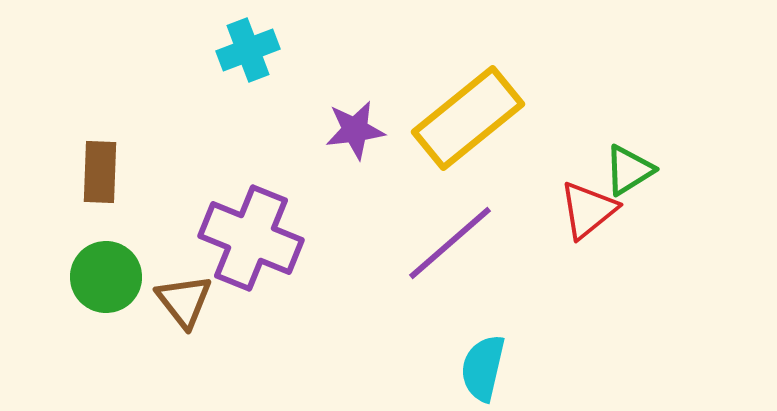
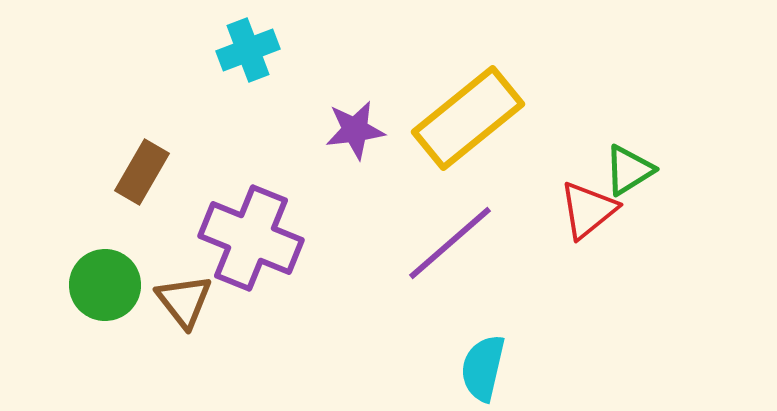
brown rectangle: moved 42 px right; rotated 28 degrees clockwise
green circle: moved 1 px left, 8 px down
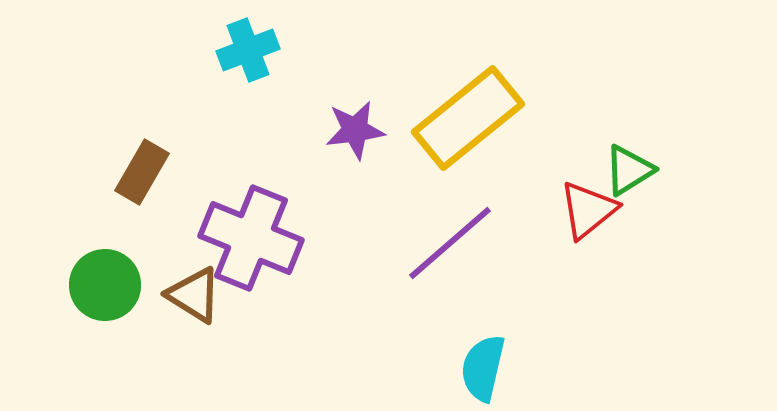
brown triangle: moved 10 px right, 6 px up; rotated 20 degrees counterclockwise
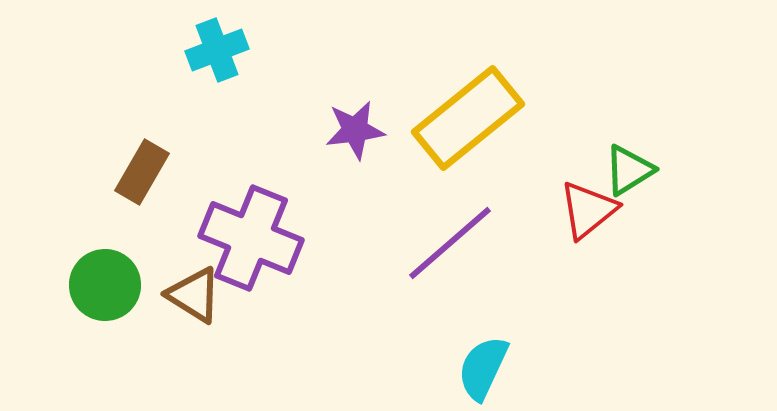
cyan cross: moved 31 px left
cyan semicircle: rotated 12 degrees clockwise
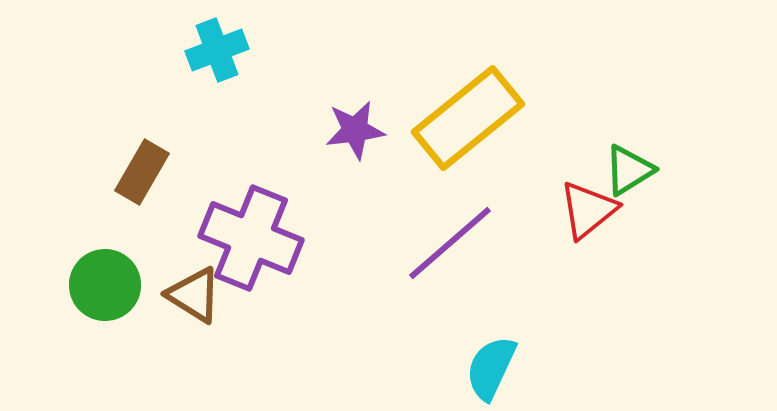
cyan semicircle: moved 8 px right
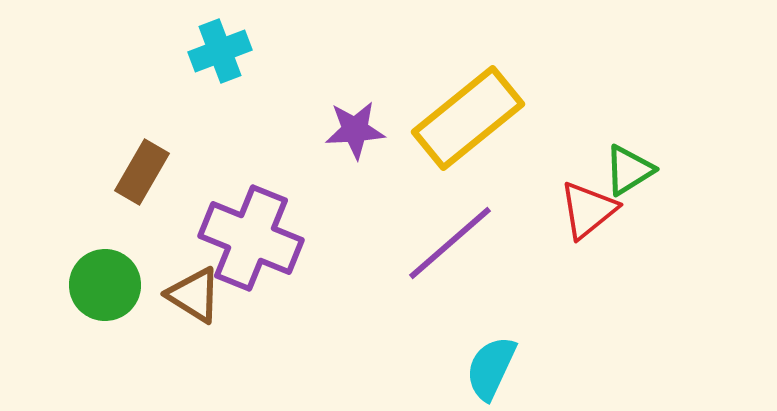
cyan cross: moved 3 px right, 1 px down
purple star: rotated 4 degrees clockwise
